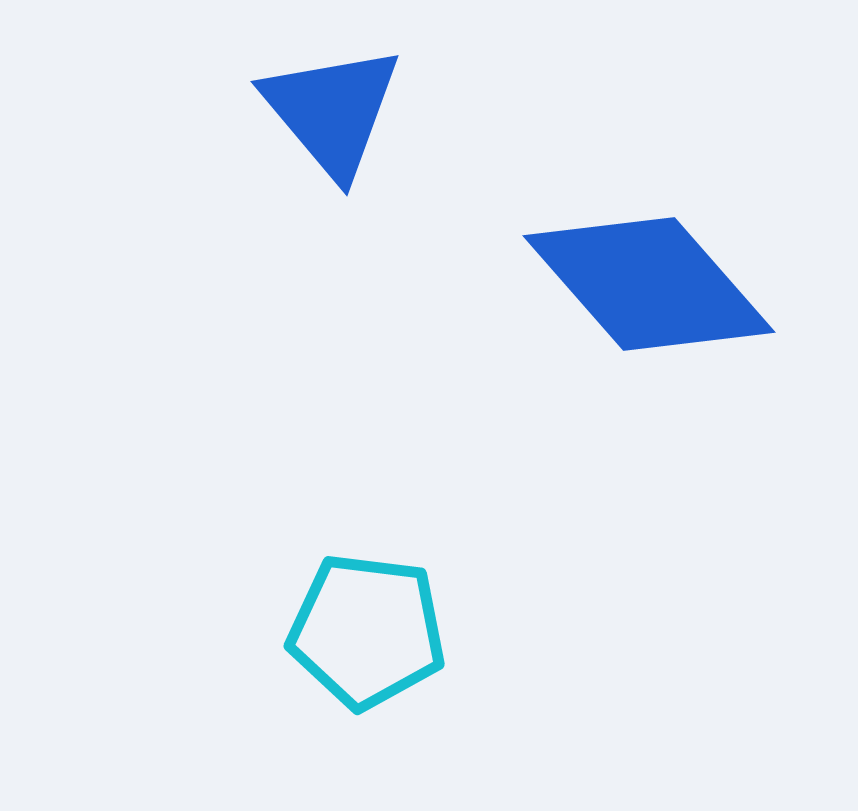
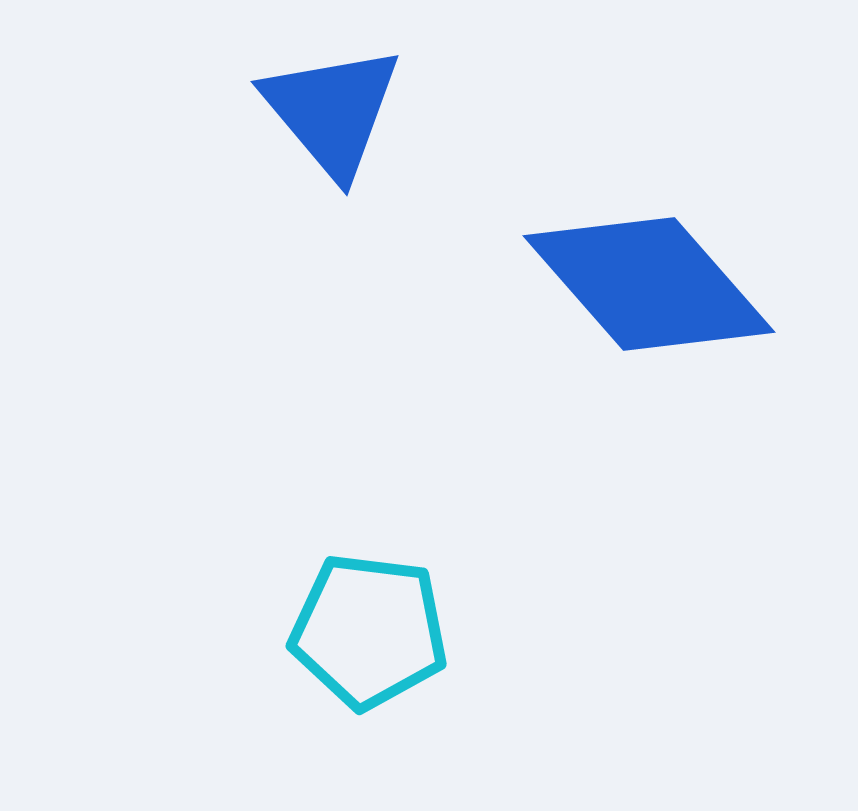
cyan pentagon: moved 2 px right
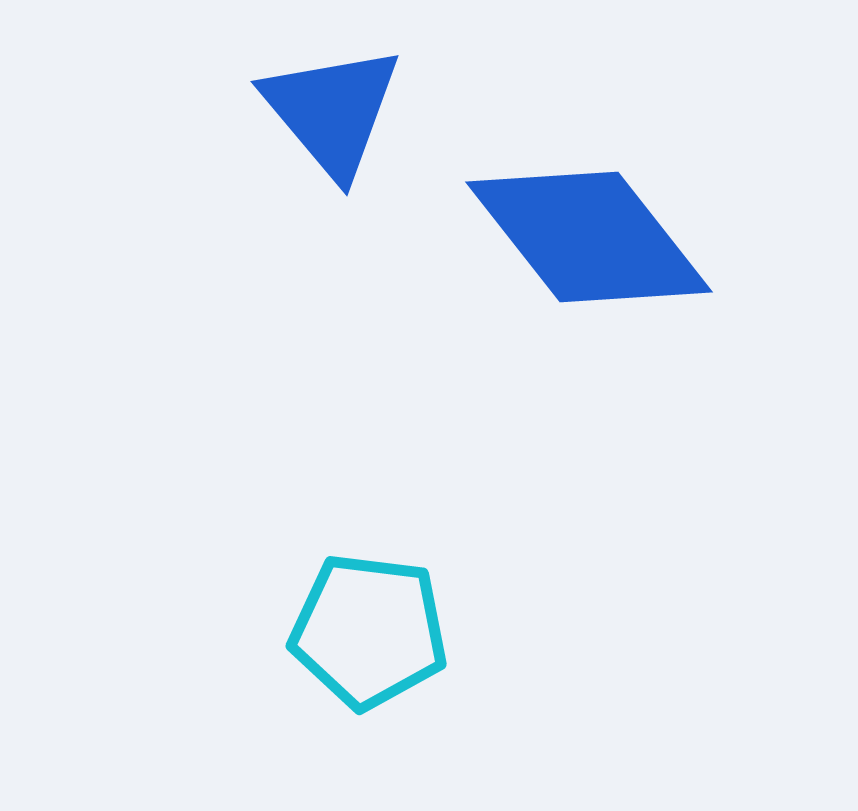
blue diamond: moved 60 px left, 47 px up; rotated 3 degrees clockwise
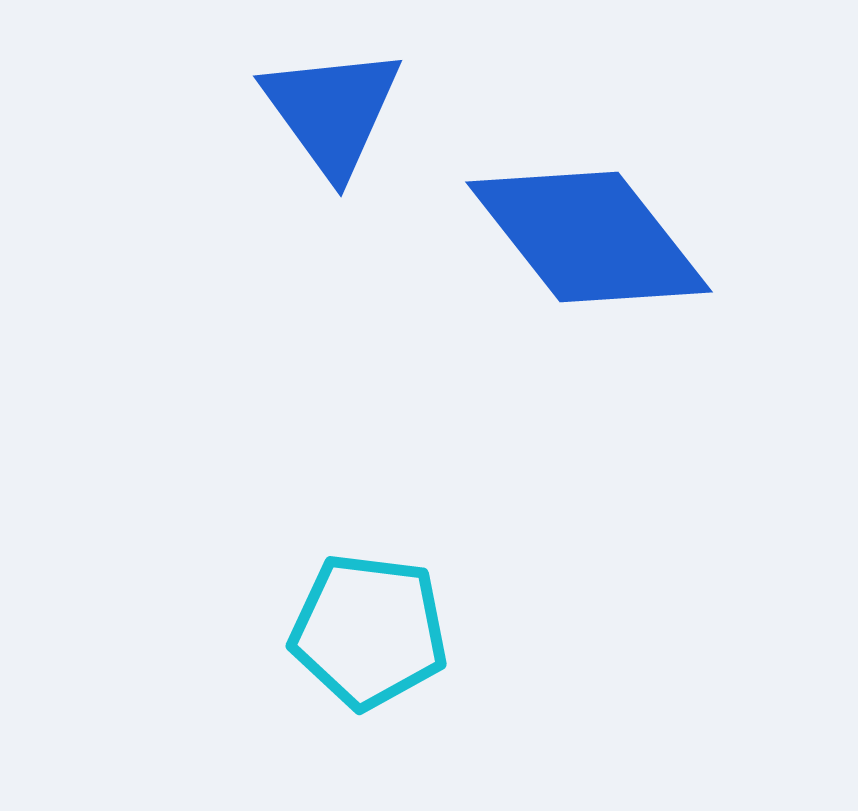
blue triangle: rotated 4 degrees clockwise
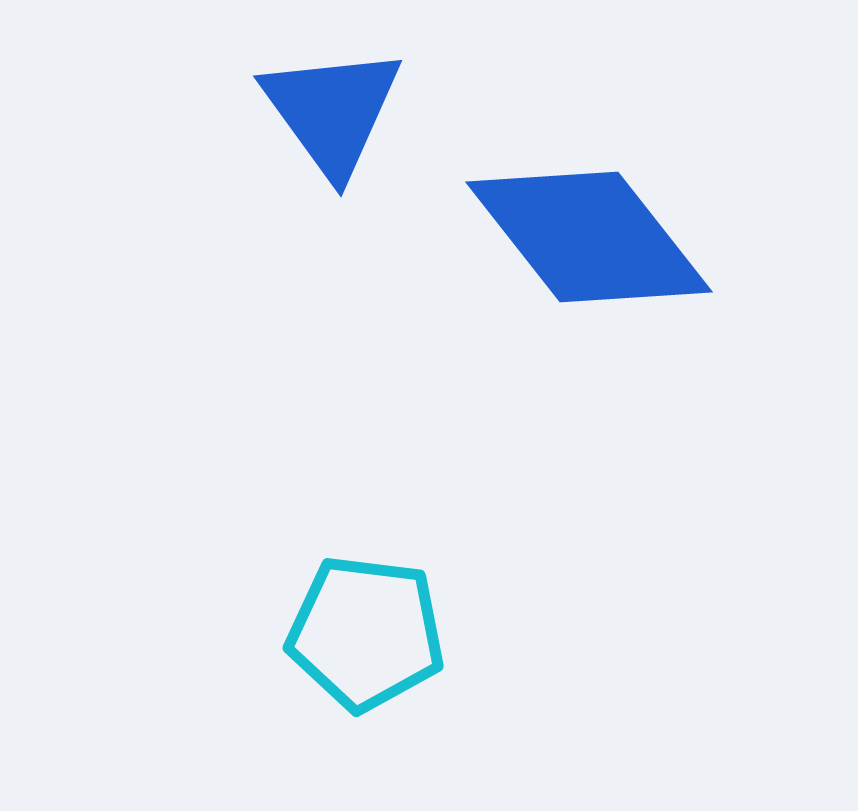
cyan pentagon: moved 3 px left, 2 px down
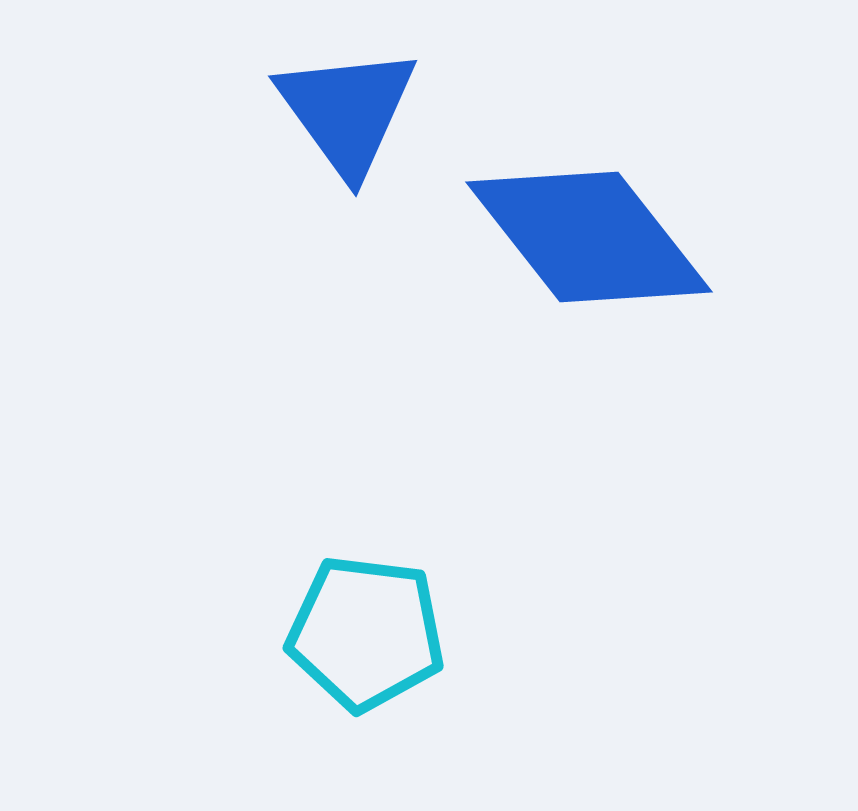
blue triangle: moved 15 px right
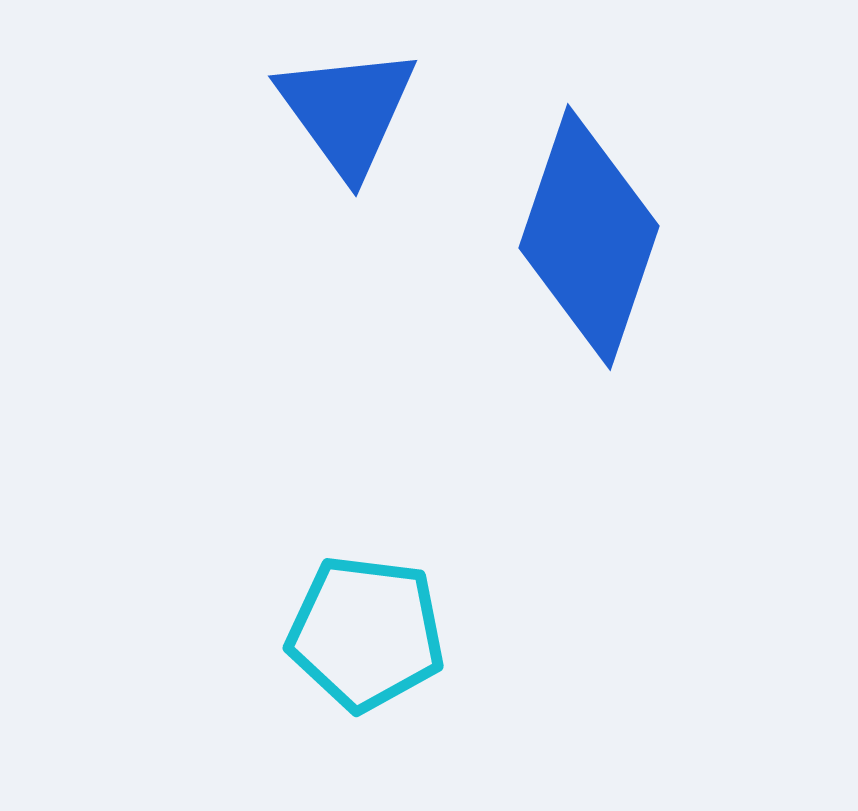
blue diamond: rotated 57 degrees clockwise
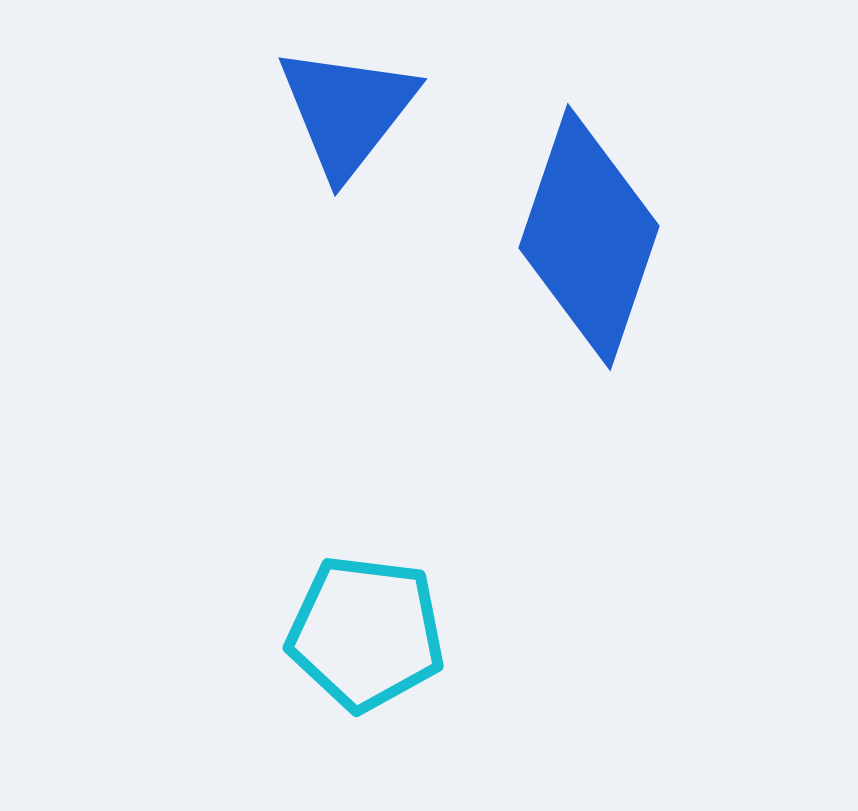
blue triangle: rotated 14 degrees clockwise
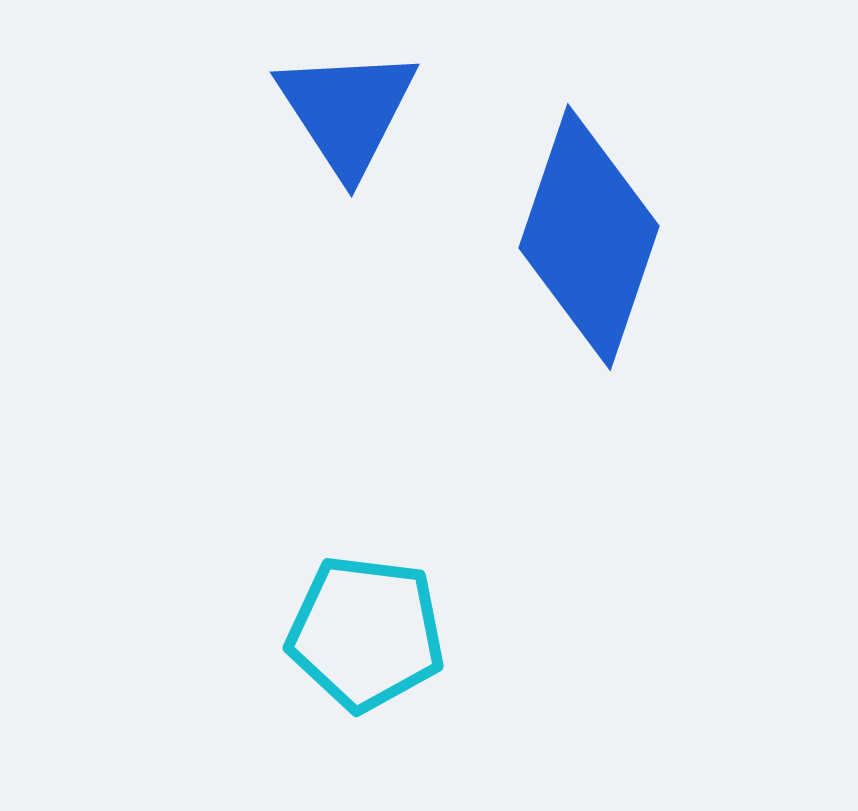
blue triangle: rotated 11 degrees counterclockwise
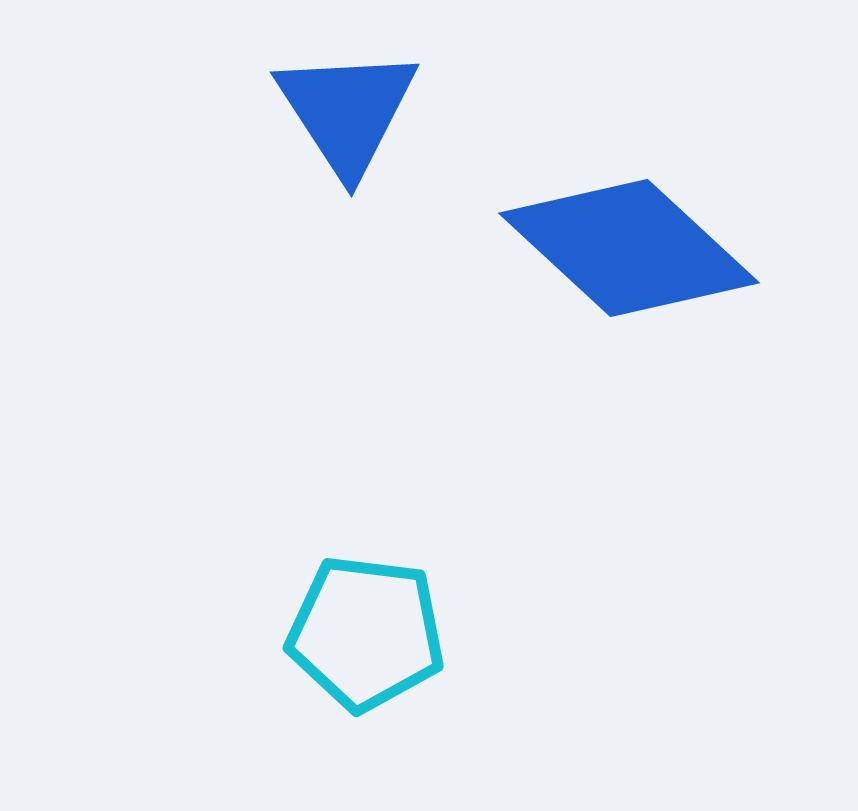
blue diamond: moved 40 px right, 11 px down; rotated 66 degrees counterclockwise
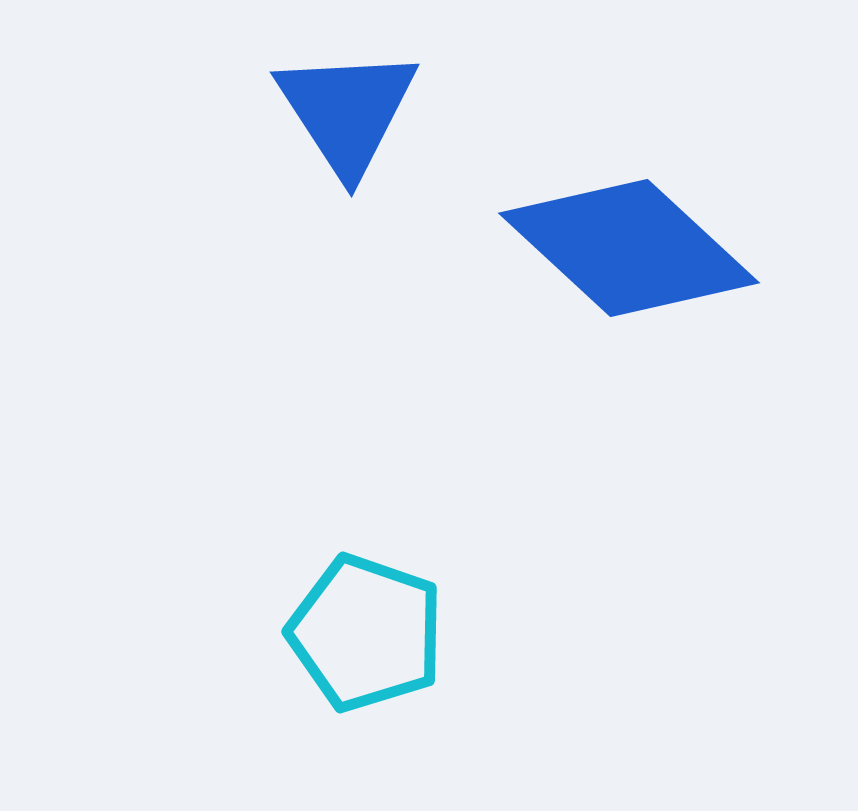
cyan pentagon: rotated 12 degrees clockwise
